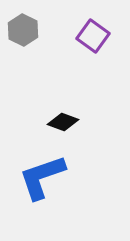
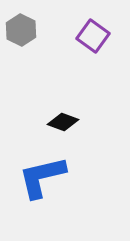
gray hexagon: moved 2 px left
blue L-shape: rotated 6 degrees clockwise
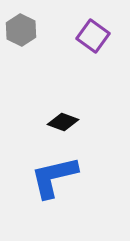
blue L-shape: moved 12 px right
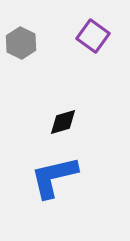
gray hexagon: moved 13 px down
black diamond: rotated 36 degrees counterclockwise
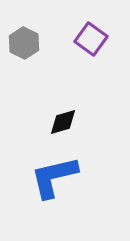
purple square: moved 2 px left, 3 px down
gray hexagon: moved 3 px right
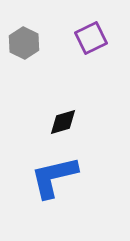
purple square: moved 1 px up; rotated 28 degrees clockwise
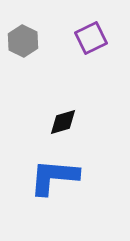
gray hexagon: moved 1 px left, 2 px up
blue L-shape: rotated 18 degrees clockwise
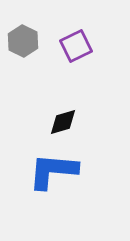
purple square: moved 15 px left, 8 px down
blue L-shape: moved 1 px left, 6 px up
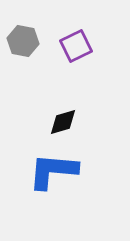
gray hexagon: rotated 16 degrees counterclockwise
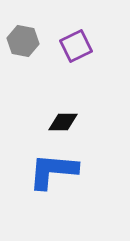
black diamond: rotated 16 degrees clockwise
